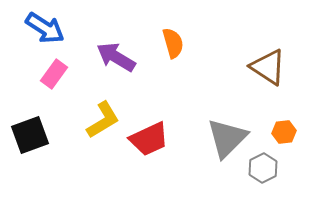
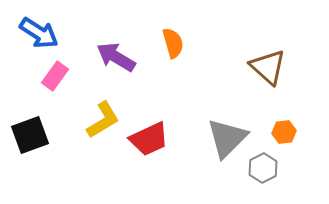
blue arrow: moved 6 px left, 5 px down
brown triangle: rotated 9 degrees clockwise
pink rectangle: moved 1 px right, 2 px down
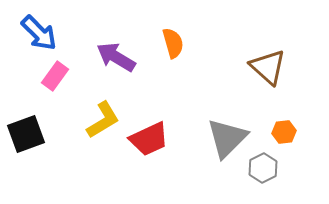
blue arrow: rotated 12 degrees clockwise
black square: moved 4 px left, 1 px up
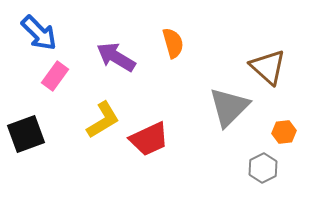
gray triangle: moved 2 px right, 31 px up
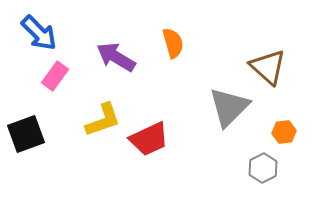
yellow L-shape: rotated 12 degrees clockwise
